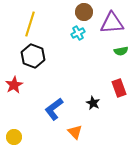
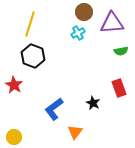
red star: rotated 12 degrees counterclockwise
orange triangle: rotated 21 degrees clockwise
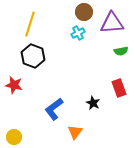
red star: rotated 18 degrees counterclockwise
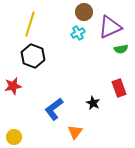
purple triangle: moved 2 px left, 4 px down; rotated 20 degrees counterclockwise
green semicircle: moved 2 px up
red star: moved 1 px left, 1 px down; rotated 24 degrees counterclockwise
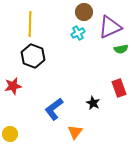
yellow line: rotated 15 degrees counterclockwise
yellow circle: moved 4 px left, 3 px up
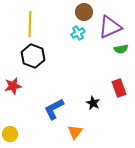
blue L-shape: rotated 10 degrees clockwise
